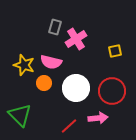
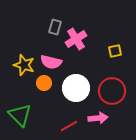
red line: rotated 12 degrees clockwise
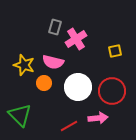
pink semicircle: moved 2 px right
white circle: moved 2 px right, 1 px up
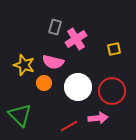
yellow square: moved 1 px left, 2 px up
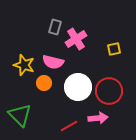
red circle: moved 3 px left
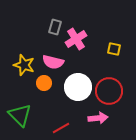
yellow square: rotated 24 degrees clockwise
red line: moved 8 px left, 2 px down
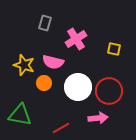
gray rectangle: moved 10 px left, 4 px up
green triangle: rotated 35 degrees counterclockwise
